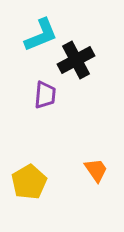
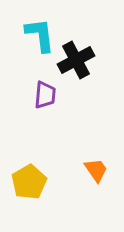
cyan L-shape: moved 1 px left; rotated 75 degrees counterclockwise
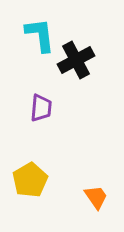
purple trapezoid: moved 4 px left, 13 px down
orange trapezoid: moved 27 px down
yellow pentagon: moved 1 px right, 2 px up
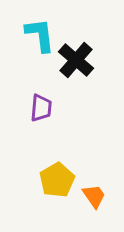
black cross: rotated 21 degrees counterclockwise
yellow pentagon: moved 27 px right
orange trapezoid: moved 2 px left, 1 px up
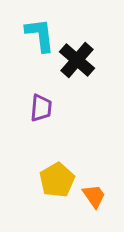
black cross: moved 1 px right
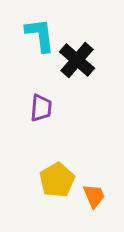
orange trapezoid: rotated 12 degrees clockwise
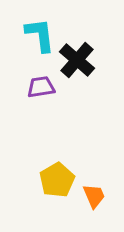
purple trapezoid: moved 21 px up; rotated 104 degrees counterclockwise
